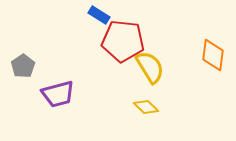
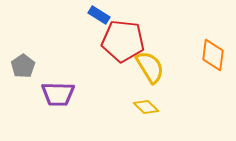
purple trapezoid: rotated 16 degrees clockwise
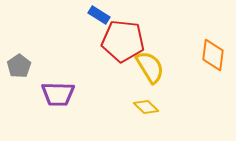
gray pentagon: moved 4 px left
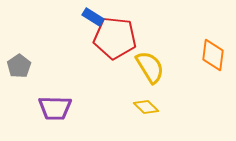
blue rectangle: moved 6 px left, 2 px down
red pentagon: moved 8 px left, 3 px up
purple trapezoid: moved 3 px left, 14 px down
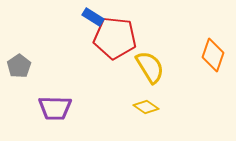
orange diamond: rotated 12 degrees clockwise
yellow diamond: rotated 10 degrees counterclockwise
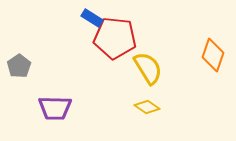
blue rectangle: moved 1 px left, 1 px down
yellow semicircle: moved 2 px left, 1 px down
yellow diamond: moved 1 px right
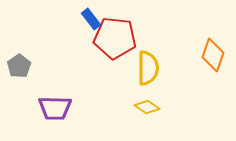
blue rectangle: moved 1 px left, 1 px down; rotated 20 degrees clockwise
yellow semicircle: rotated 32 degrees clockwise
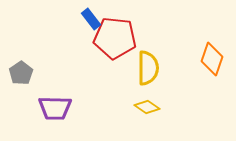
orange diamond: moved 1 px left, 4 px down
gray pentagon: moved 2 px right, 7 px down
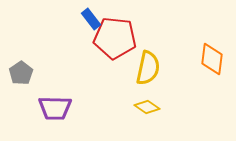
orange diamond: rotated 12 degrees counterclockwise
yellow semicircle: rotated 12 degrees clockwise
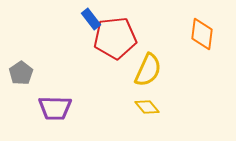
red pentagon: rotated 12 degrees counterclockwise
orange diamond: moved 10 px left, 25 px up
yellow semicircle: moved 2 px down; rotated 12 degrees clockwise
yellow diamond: rotated 15 degrees clockwise
